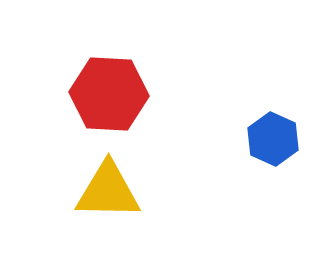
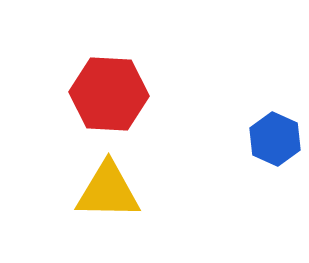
blue hexagon: moved 2 px right
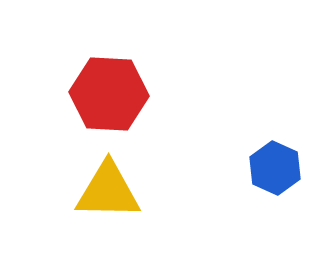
blue hexagon: moved 29 px down
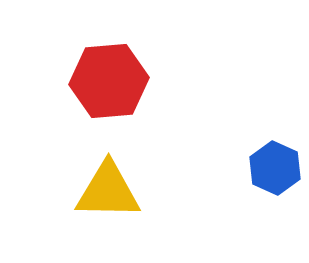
red hexagon: moved 13 px up; rotated 8 degrees counterclockwise
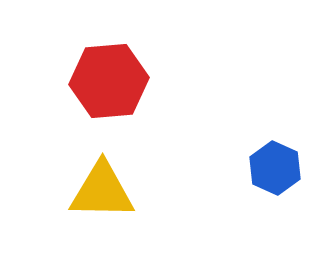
yellow triangle: moved 6 px left
